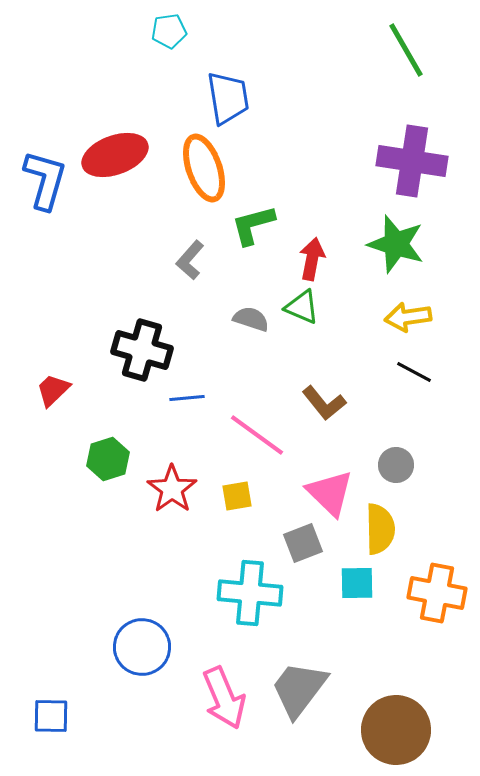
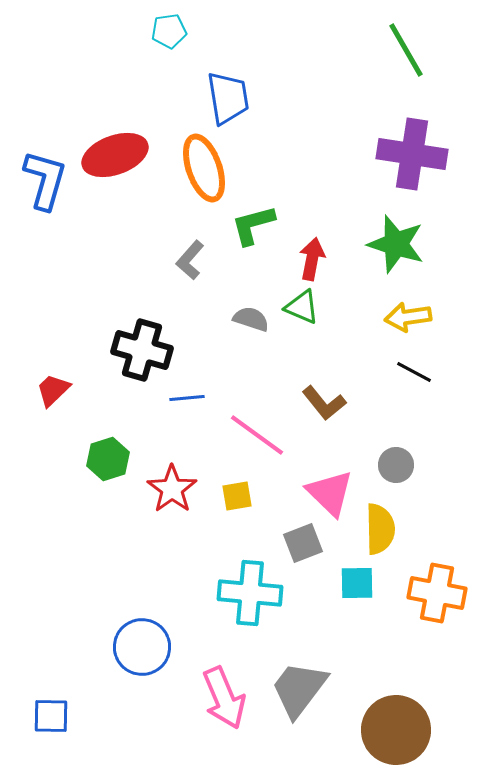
purple cross: moved 7 px up
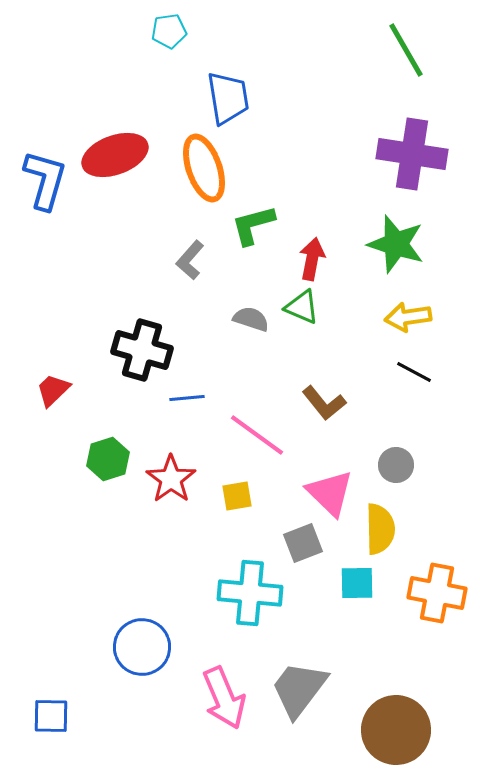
red star: moved 1 px left, 10 px up
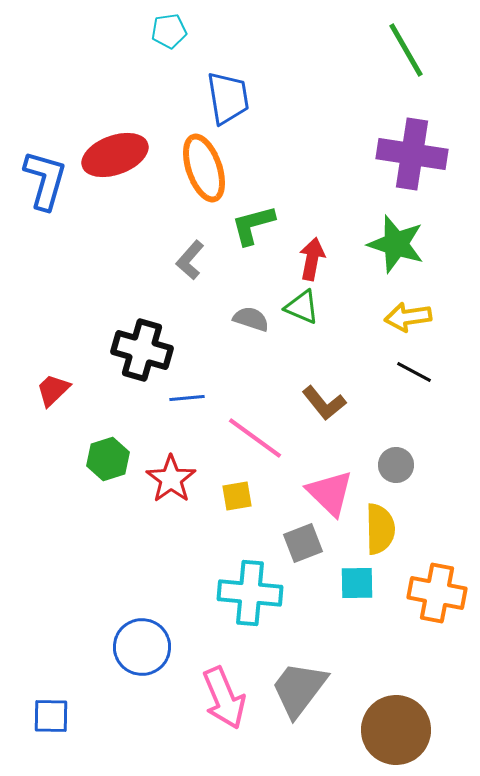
pink line: moved 2 px left, 3 px down
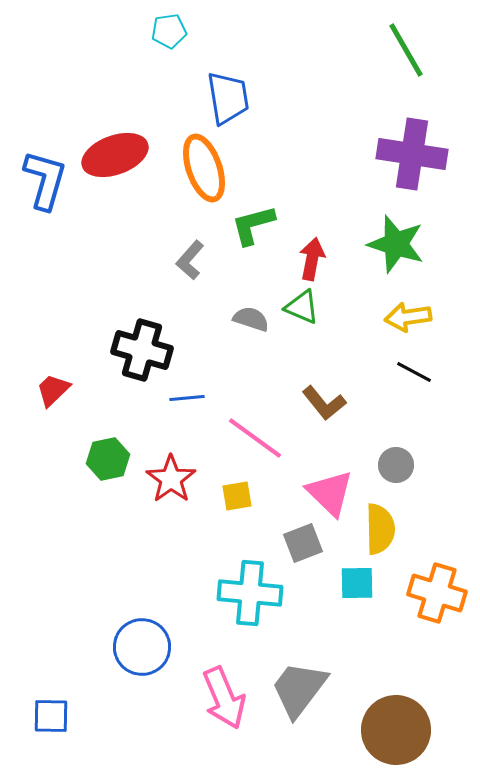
green hexagon: rotated 6 degrees clockwise
orange cross: rotated 6 degrees clockwise
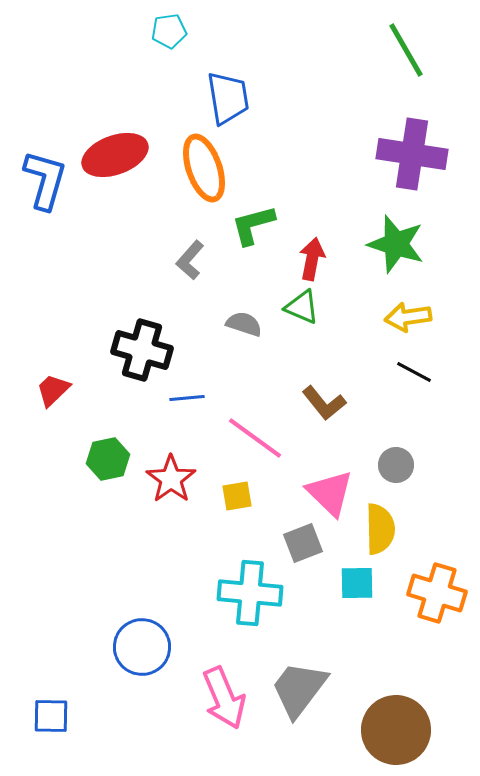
gray semicircle: moved 7 px left, 5 px down
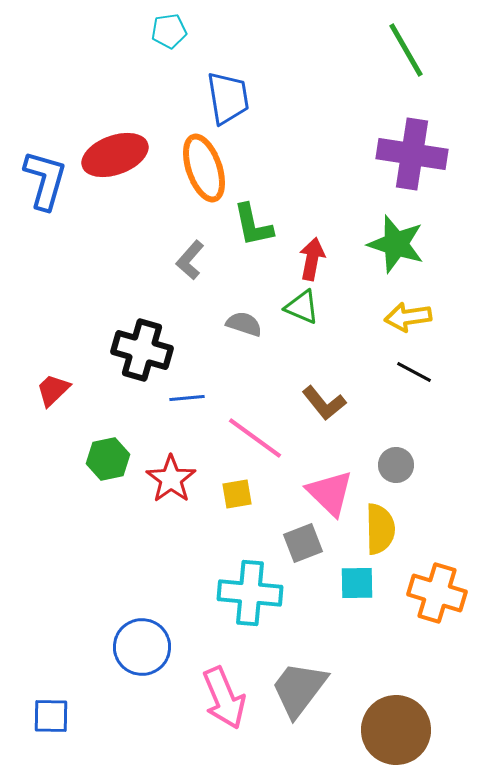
green L-shape: rotated 87 degrees counterclockwise
yellow square: moved 2 px up
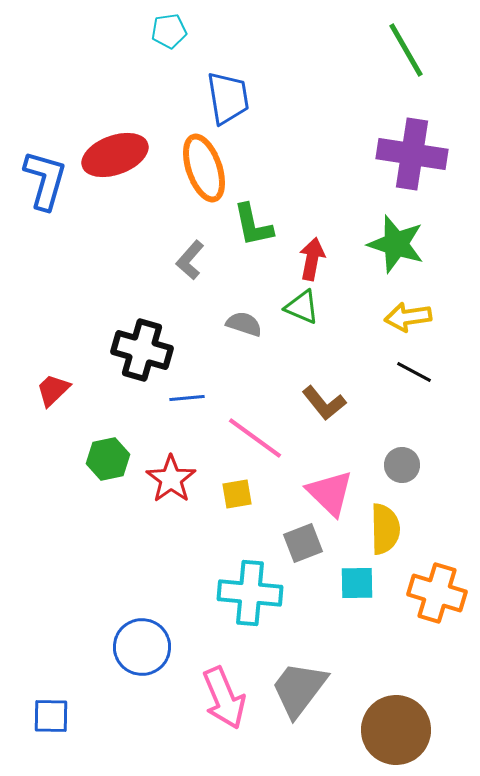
gray circle: moved 6 px right
yellow semicircle: moved 5 px right
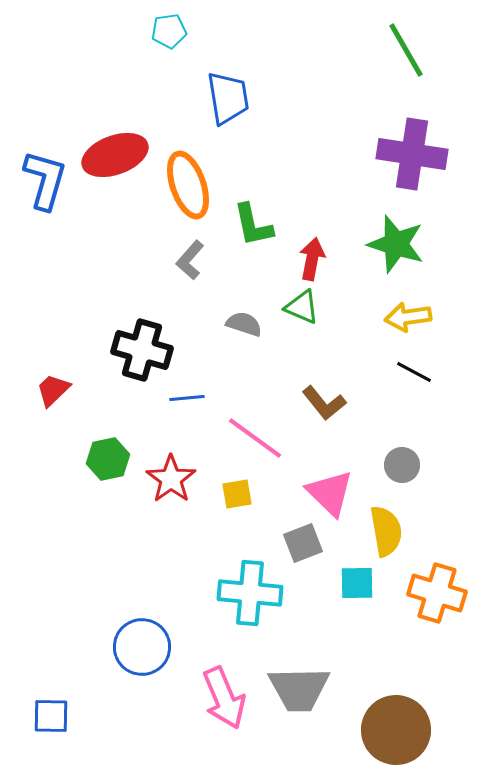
orange ellipse: moved 16 px left, 17 px down
yellow semicircle: moved 1 px right, 2 px down; rotated 9 degrees counterclockwise
gray trapezoid: rotated 128 degrees counterclockwise
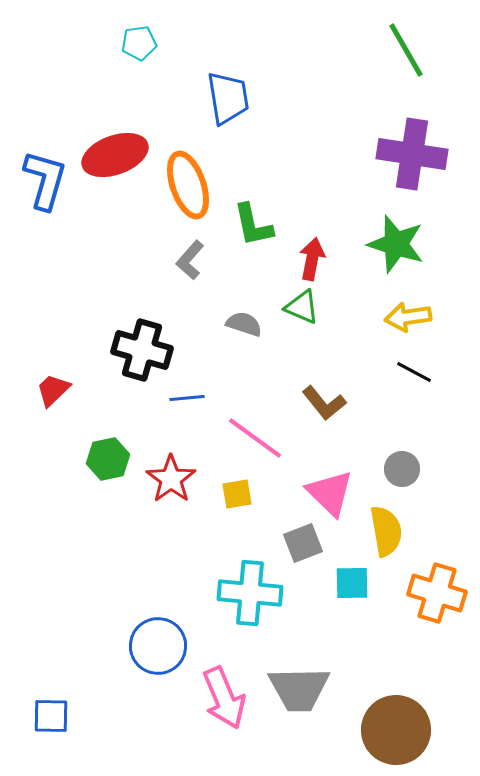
cyan pentagon: moved 30 px left, 12 px down
gray circle: moved 4 px down
cyan square: moved 5 px left
blue circle: moved 16 px right, 1 px up
